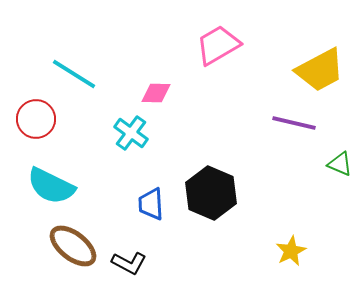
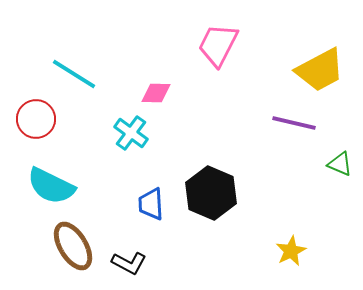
pink trapezoid: rotated 33 degrees counterclockwise
brown ellipse: rotated 21 degrees clockwise
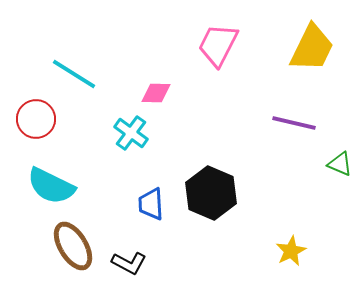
yellow trapezoid: moved 8 px left, 22 px up; rotated 36 degrees counterclockwise
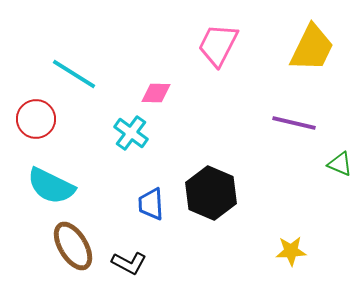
yellow star: rotated 24 degrees clockwise
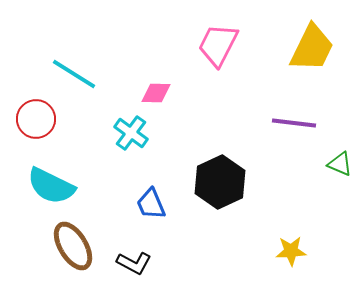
purple line: rotated 6 degrees counterclockwise
black hexagon: moved 9 px right, 11 px up; rotated 12 degrees clockwise
blue trapezoid: rotated 20 degrees counterclockwise
black L-shape: moved 5 px right
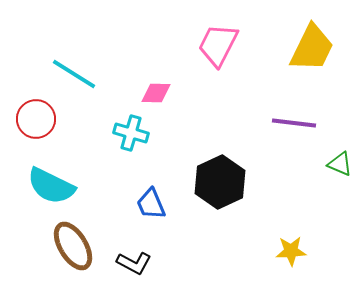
cyan cross: rotated 20 degrees counterclockwise
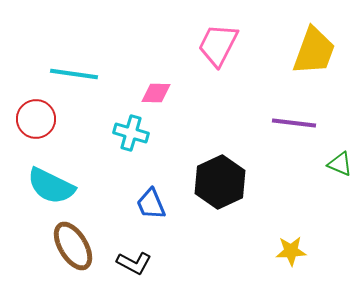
yellow trapezoid: moved 2 px right, 3 px down; rotated 6 degrees counterclockwise
cyan line: rotated 24 degrees counterclockwise
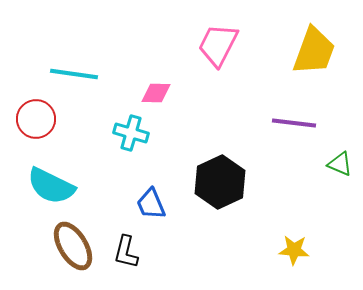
yellow star: moved 3 px right, 1 px up; rotated 8 degrees clockwise
black L-shape: moved 8 px left, 11 px up; rotated 76 degrees clockwise
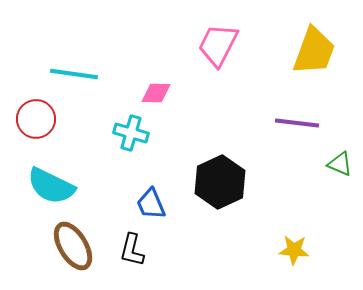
purple line: moved 3 px right
black L-shape: moved 6 px right, 2 px up
